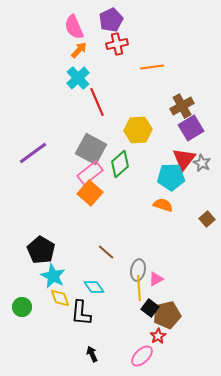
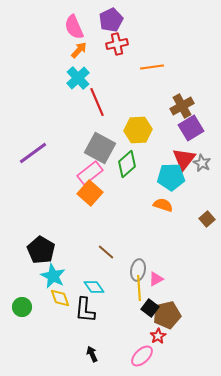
gray square: moved 9 px right, 1 px up
green diamond: moved 7 px right
black L-shape: moved 4 px right, 3 px up
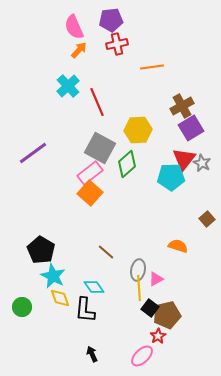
purple pentagon: rotated 20 degrees clockwise
cyan cross: moved 10 px left, 8 px down
orange semicircle: moved 15 px right, 41 px down
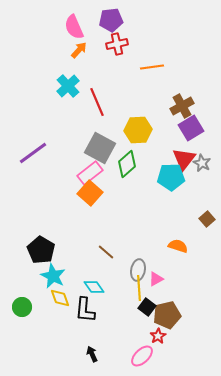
black square: moved 3 px left, 1 px up
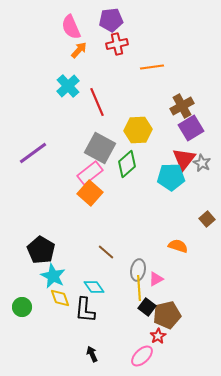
pink semicircle: moved 3 px left
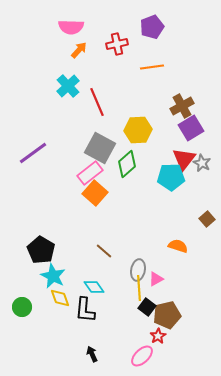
purple pentagon: moved 41 px right, 7 px down; rotated 15 degrees counterclockwise
pink semicircle: rotated 65 degrees counterclockwise
orange square: moved 5 px right
brown line: moved 2 px left, 1 px up
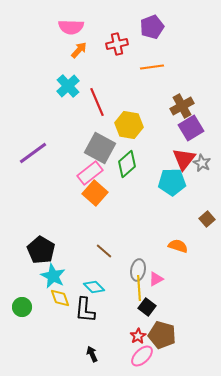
yellow hexagon: moved 9 px left, 5 px up; rotated 12 degrees clockwise
cyan pentagon: moved 1 px right, 5 px down
cyan diamond: rotated 10 degrees counterclockwise
brown pentagon: moved 5 px left, 20 px down; rotated 28 degrees clockwise
red star: moved 20 px left
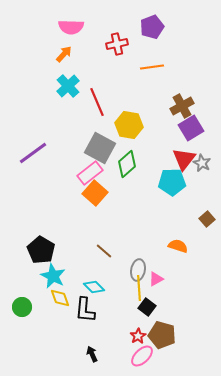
orange arrow: moved 15 px left, 4 px down
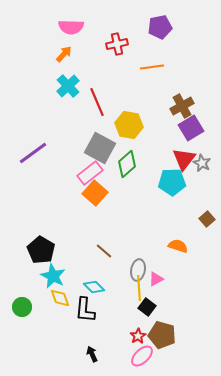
purple pentagon: moved 8 px right; rotated 10 degrees clockwise
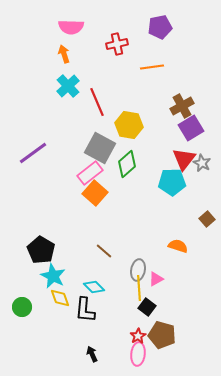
orange arrow: rotated 60 degrees counterclockwise
pink ellipse: moved 4 px left, 2 px up; rotated 40 degrees counterclockwise
